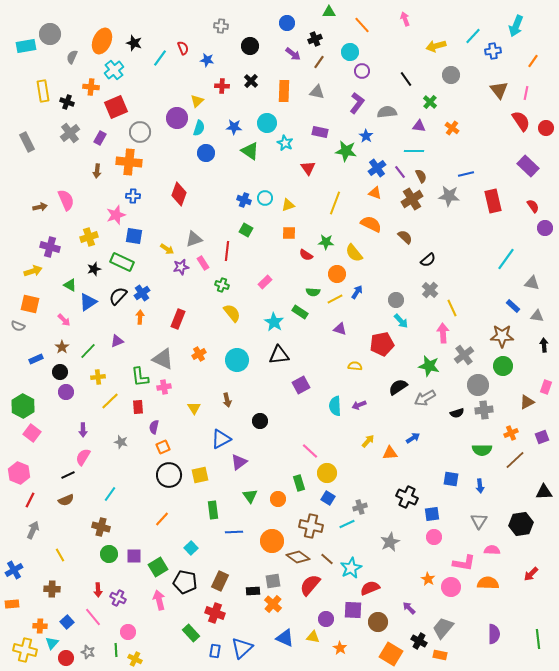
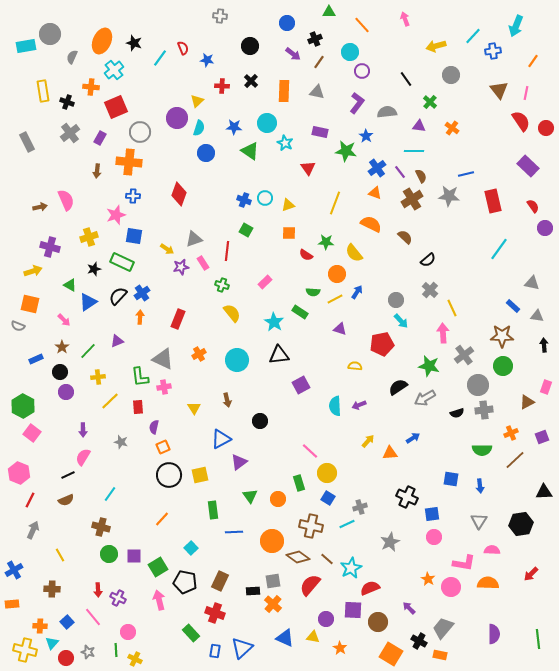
gray cross at (221, 26): moved 1 px left, 10 px up
cyan line at (506, 259): moved 7 px left, 10 px up
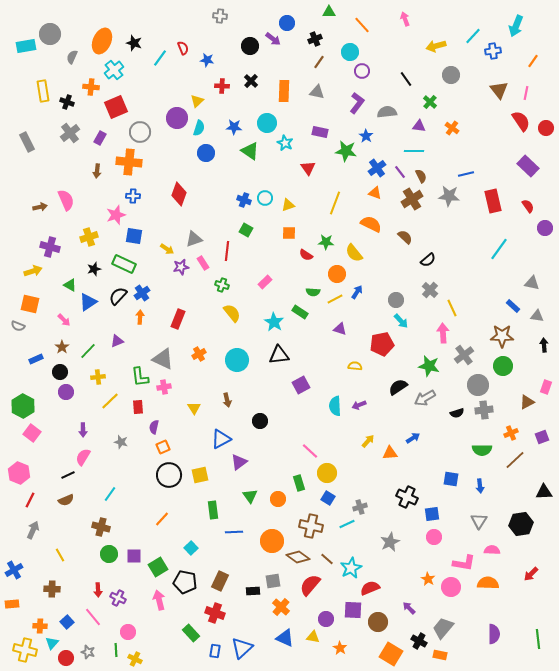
purple arrow at (293, 54): moved 20 px left, 15 px up
red semicircle at (533, 206): moved 5 px left
green rectangle at (122, 262): moved 2 px right, 2 px down
orange cross at (273, 604): moved 8 px right, 3 px down
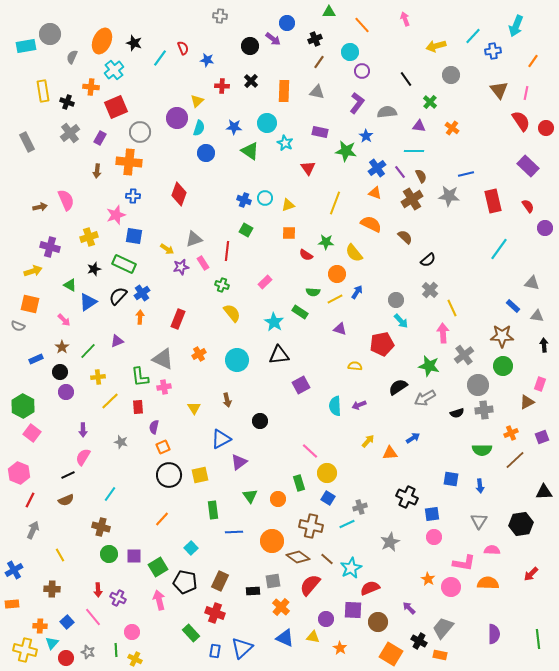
pink rectangle at (546, 387): moved 6 px left, 3 px up
pink circle at (128, 632): moved 4 px right
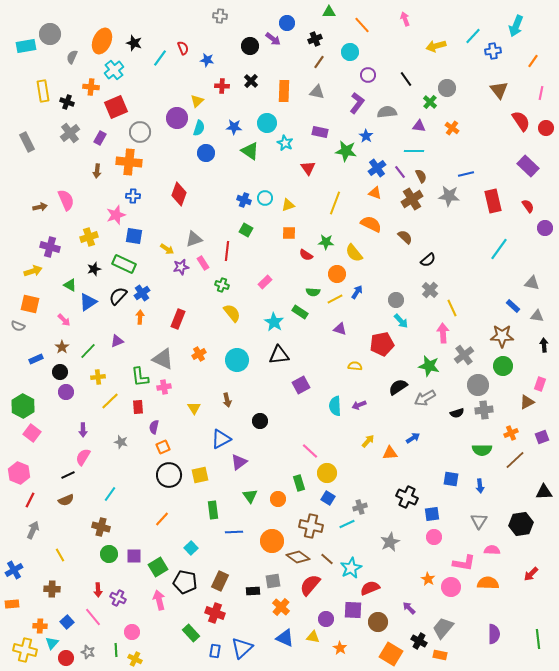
purple circle at (362, 71): moved 6 px right, 4 px down
gray circle at (451, 75): moved 4 px left, 13 px down
pink line at (526, 93): moved 15 px right
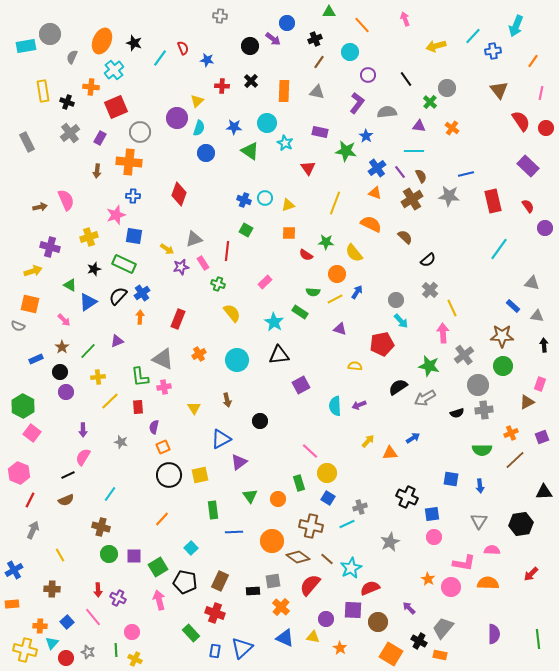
green cross at (222, 285): moved 4 px left, 1 px up
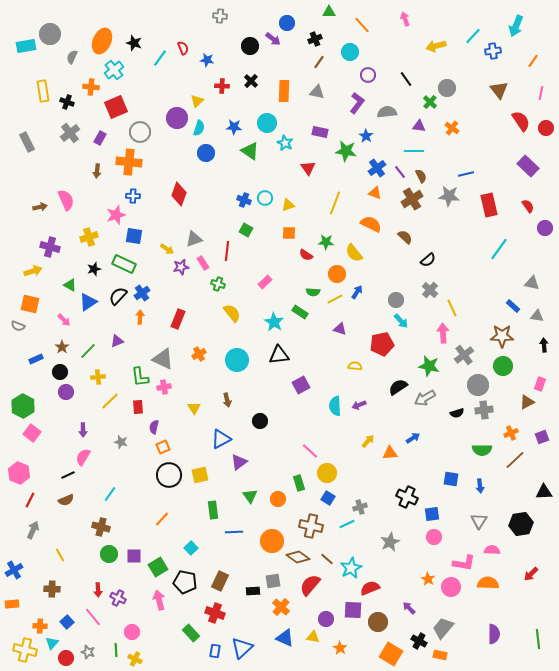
red rectangle at (493, 201): moved 4 px left, 4 px down
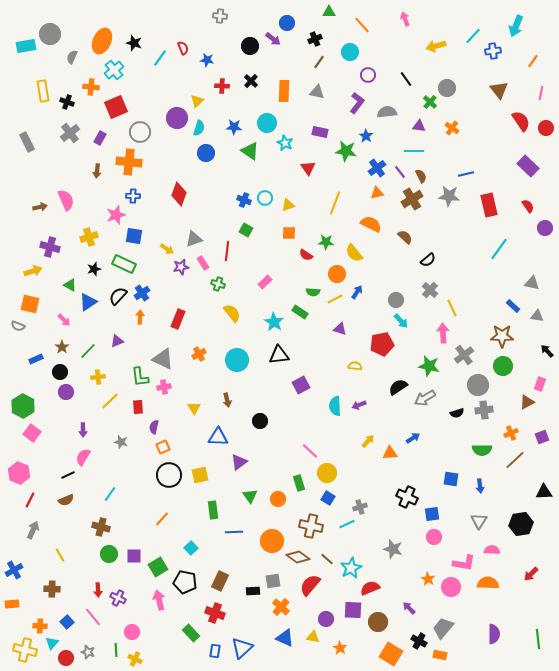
orange triangle at (375, 193): moved 2 px right; rotated 32 degrees counterclockwise
black arrow at (544, 345): moved 3 px right, 6 px down; rotated 40 degrees counterclockwise
blue triangle at (221, 439): moved 3 px left, 2 px up; rotated 30 degrees clockwise
gray star at (390, 542): moved 3 px right, 7 px down; rotated 30 degrees counterclockwise
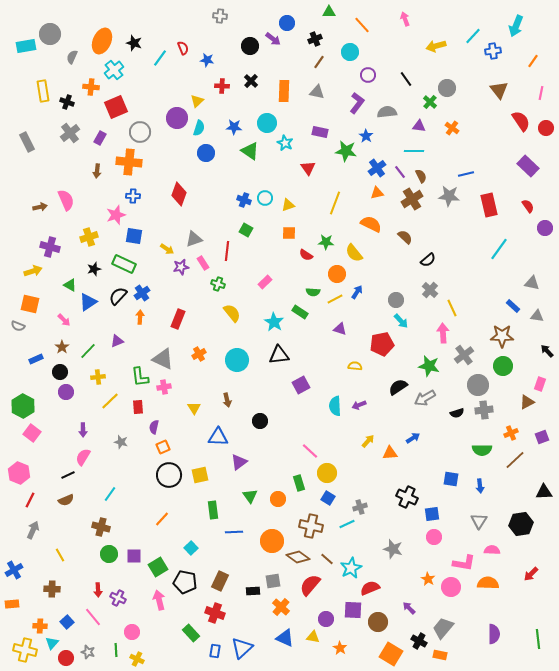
yellow cross at (135, 659): moved 2 px right
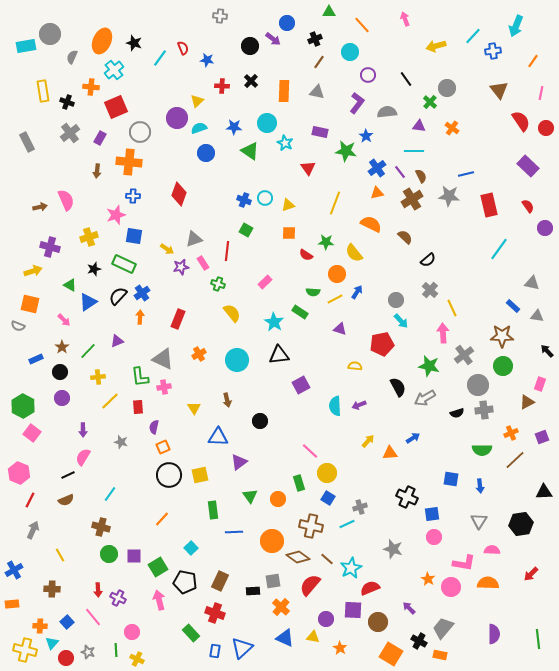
cyan semicircle at (199, 128): rotated 126 degrees counterclockwise
black semicircle at (398, 387): rotated 96 degrees clockwise
purple circle at (66, 392): moved 4 px left, 6 px down
